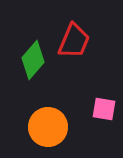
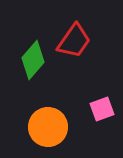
red trapezoid: rotated 12 degrees clockwise
pink square: moved 2 px left; rotated 30 degrees counterclockwise
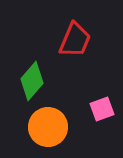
red trapezoid: moved 1 px right, 1 px up; rotated 12 degrees counterclockwise
green diamond: moved 1 px left, 21 px down
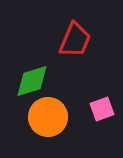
green diamond: rotated 33 degrees clockwise
orange circle: moved 10 px up
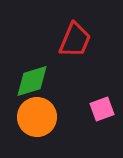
orange circle: moved 11 px left
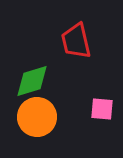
red trapezoid: moved 1 px right, 1 px down; rotated 144 degrees clockwise
pink square: rotated 25 degrees clockwise
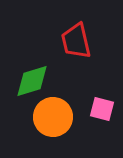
pink square: rotated 10 degrees clockwise
orange circle: moved 16 px right
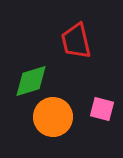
green diamond: moved 1 px left
